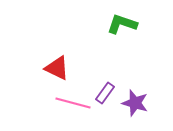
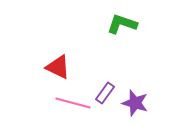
red triangle: moved 1 px right, 1 px up
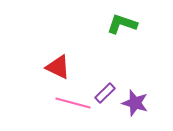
purple rectangle: rotated 10 degrees clockwise
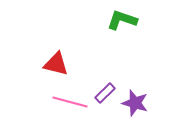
green L-shape: moved 4 px up
red triangle: moved 2 px left, 3 px up; rotated 12 degrees counterclockwise
pink line: moved 3 px left, 1 px up
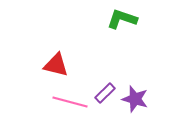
green L-shape: moved 1 px up
red triangle: moved 1 px down
purple star: moved 4 px up
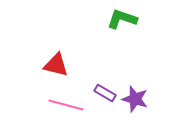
purple rectangle: rotated 75 degrees clockwise
pink line: moved 4 px left, 3 px down
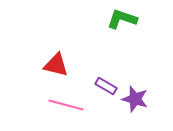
purple rectangle: moved 1 px right, 7 px up
